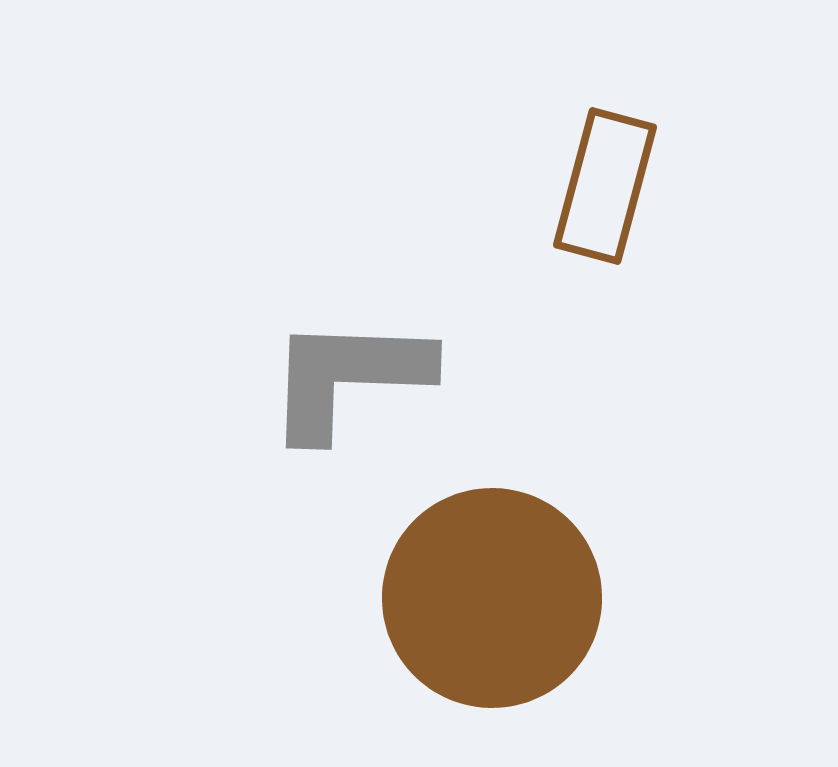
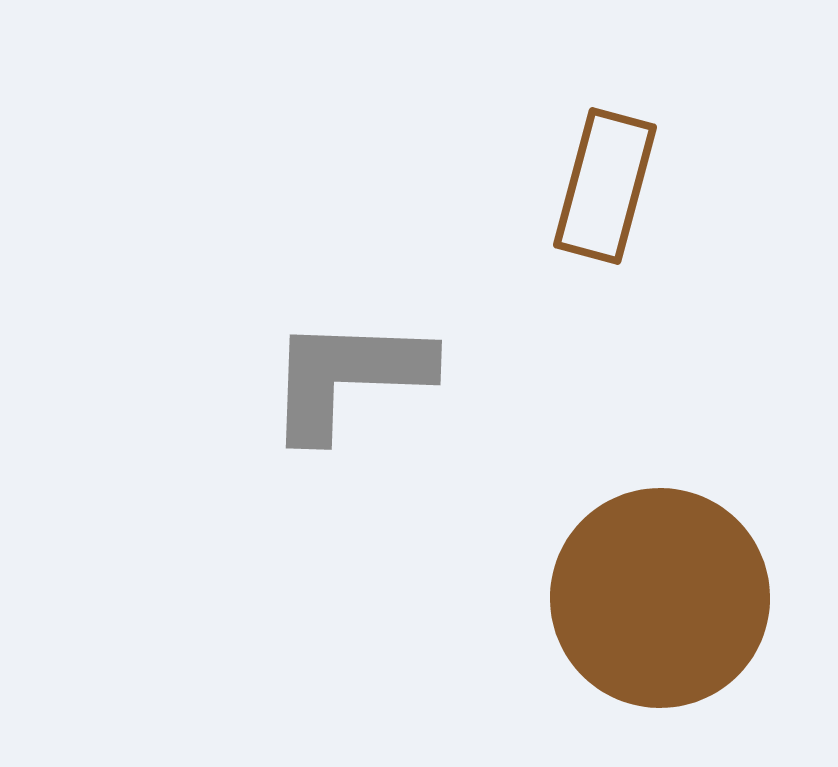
brown circle: moved 168 px right
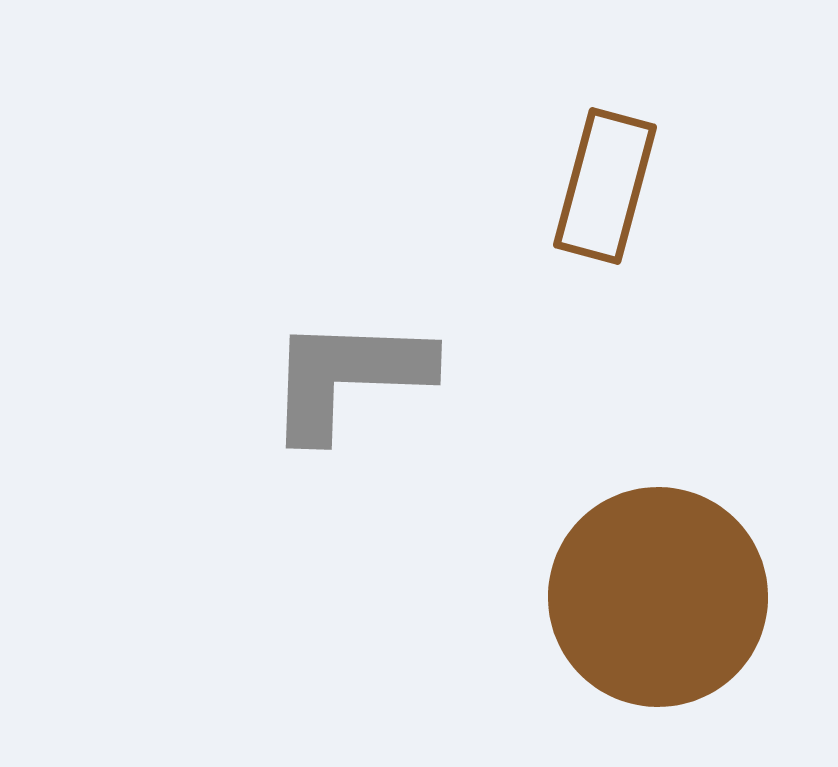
brown circle: moved 2 px left, 1 px up
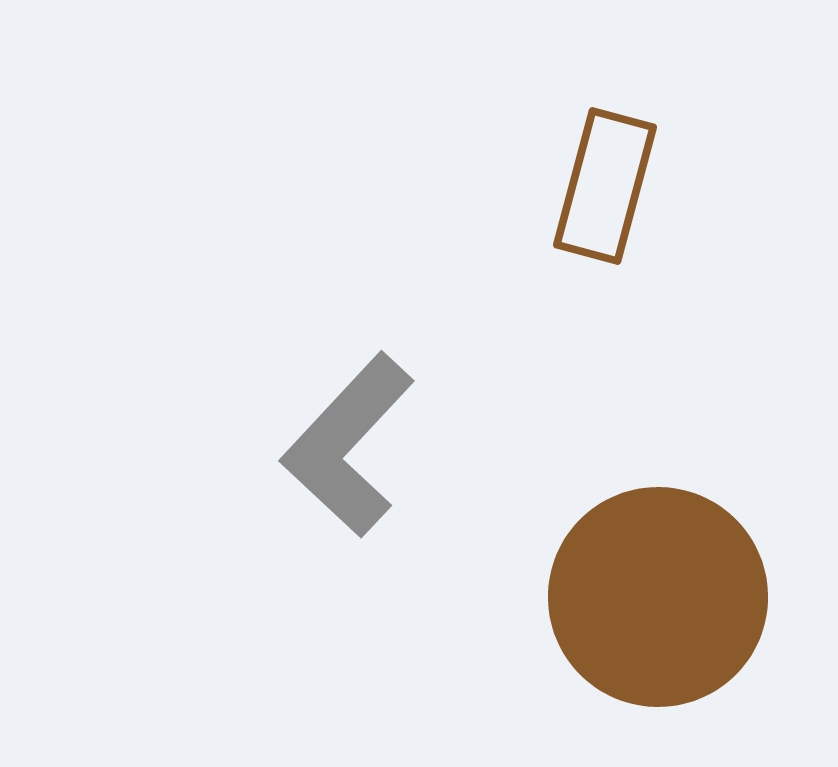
gray L-shape: moved 68 px down; rotated 49 degrees counterclockwise
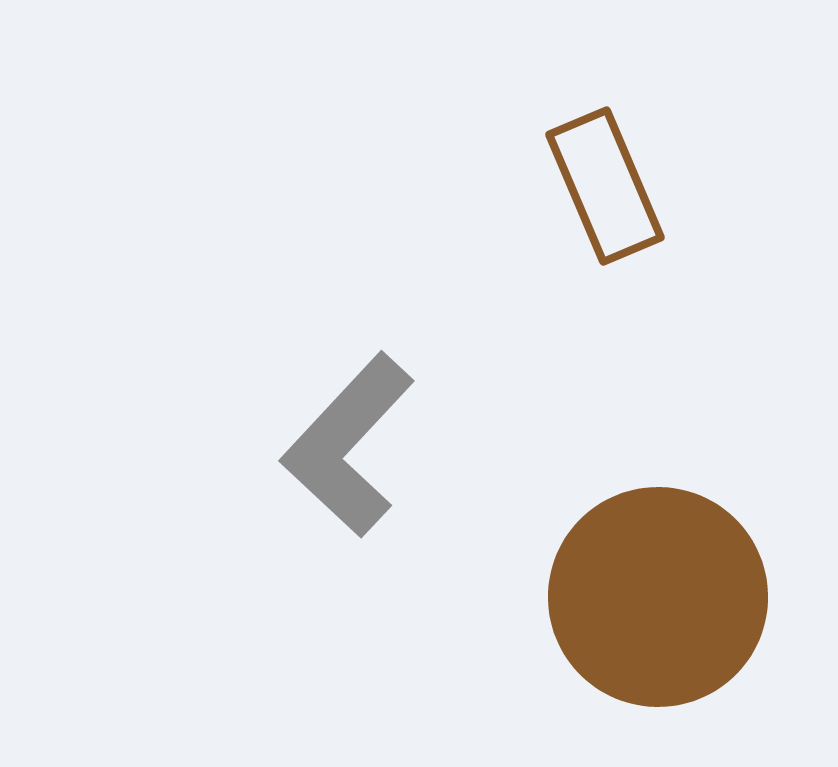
brown rectangle: rotated 38 degrees counterclockwise
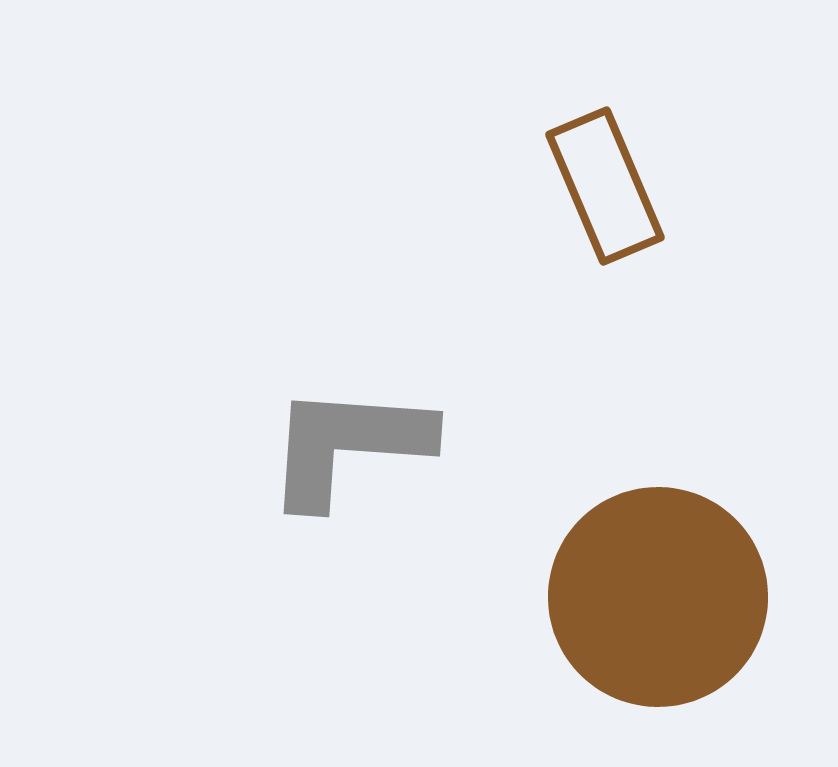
gray L-shape: rotated 51 degrees clockwise
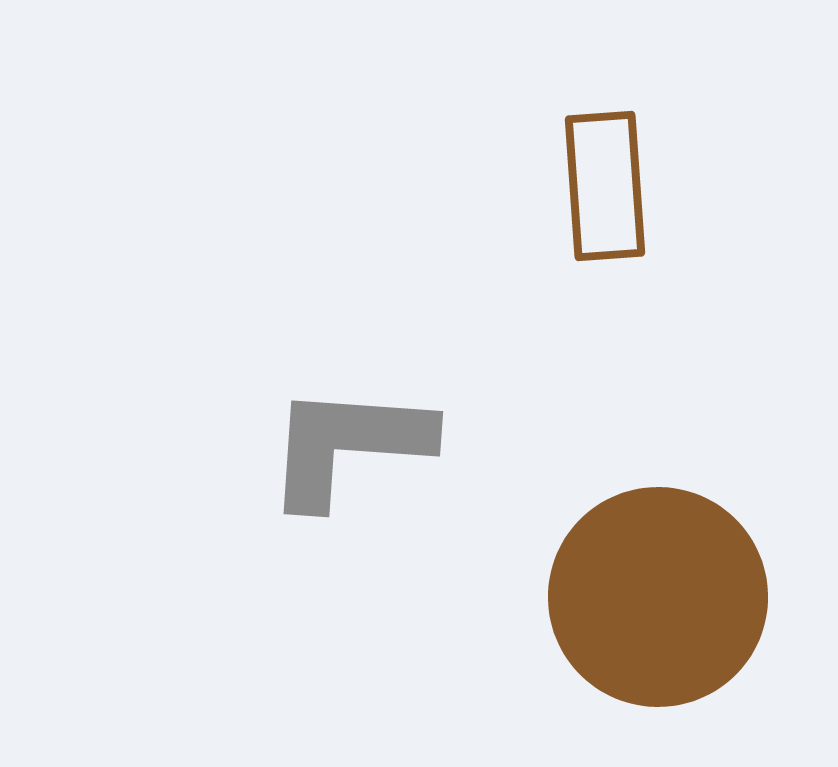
brown rectangle: rotated 19 degrees clockwise
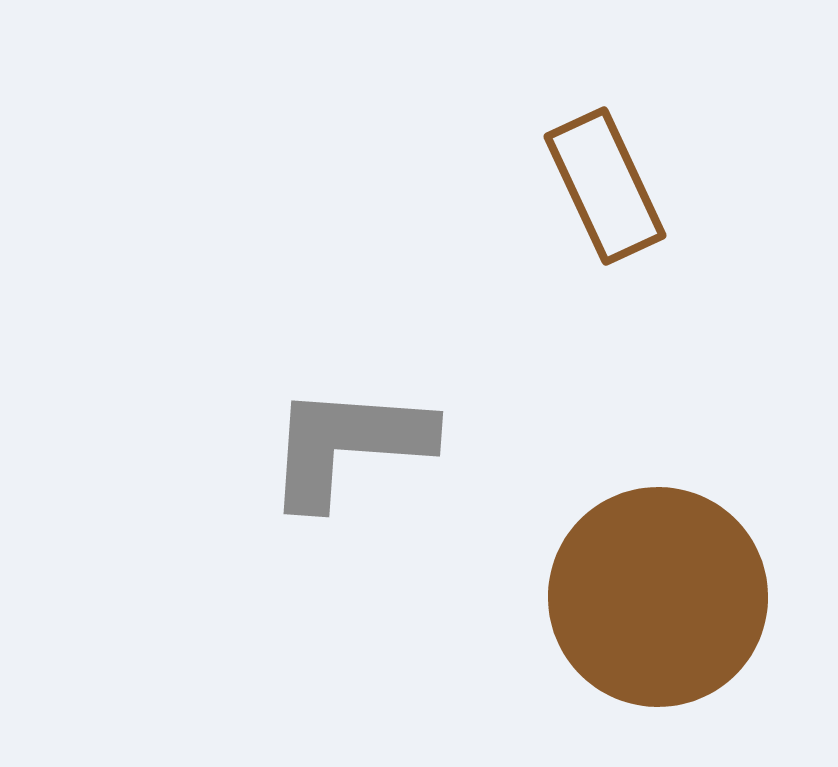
brown rectangle: rotated 21 degrees counterclockwise
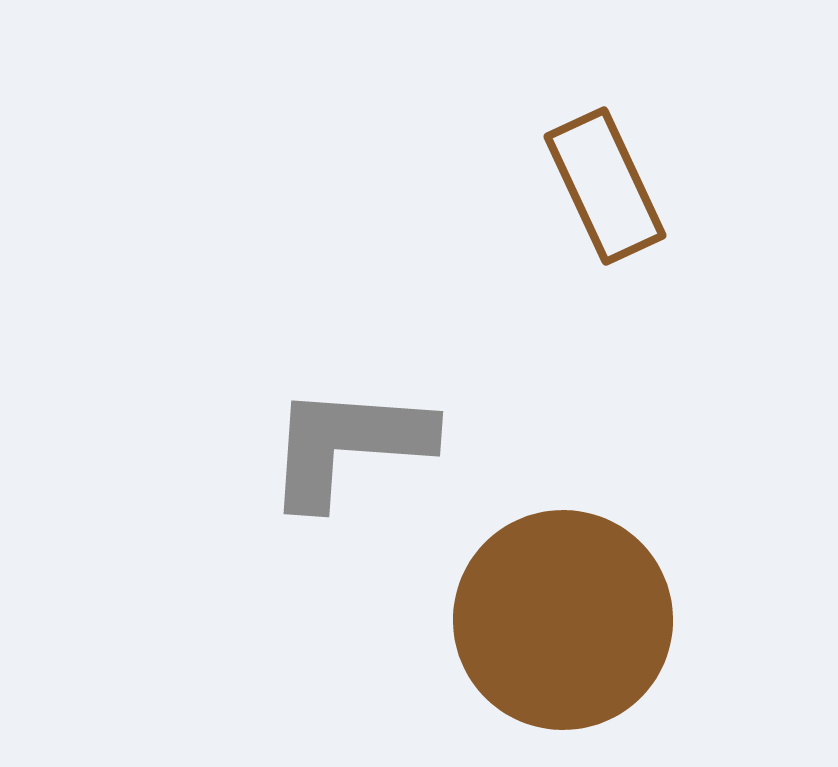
brown circle: moved 95 px left, 23 px down
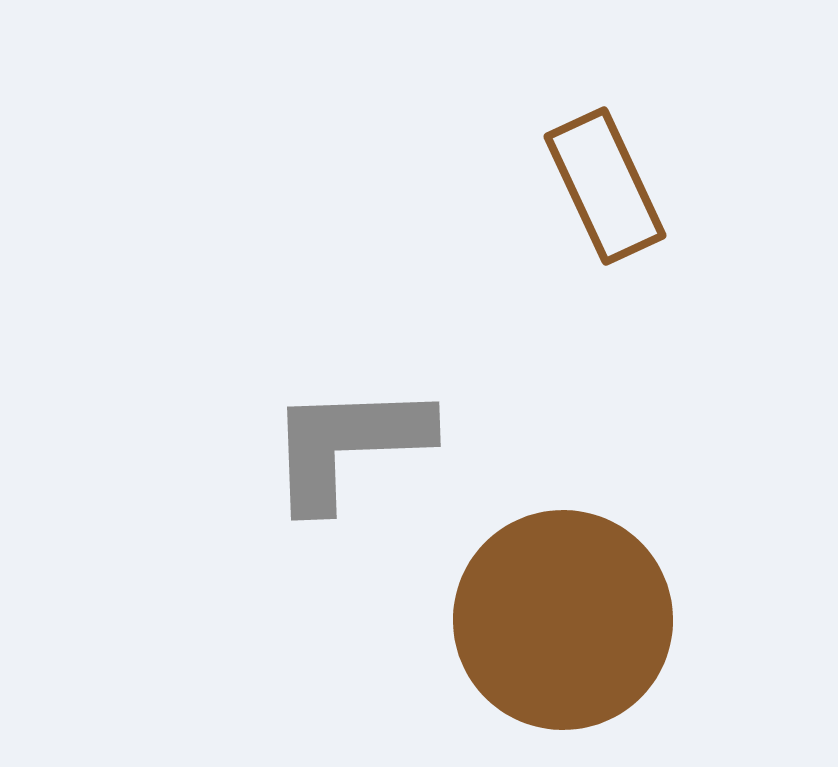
gray L-shape: rotated 6 degrees counterclockwise
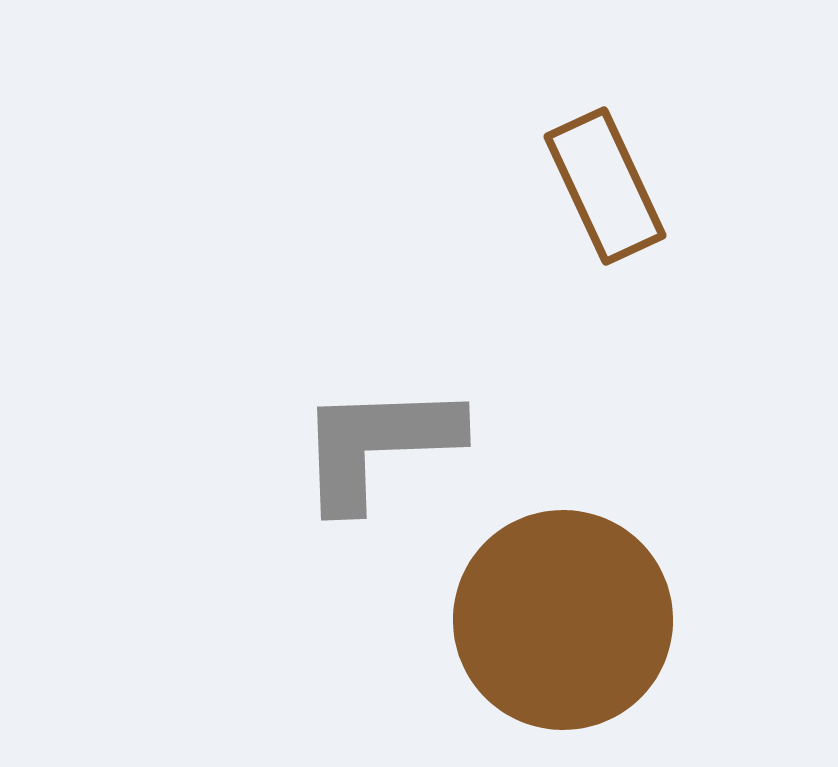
gray L-shape: moved 30 px right
